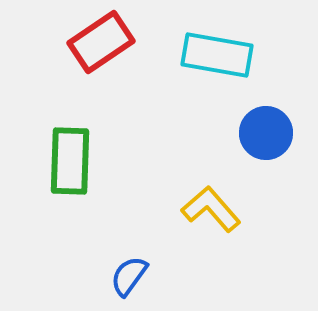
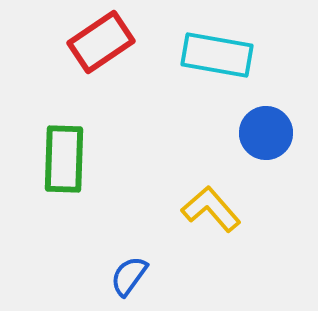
green rectangle: moved 6 px left, 2 px up
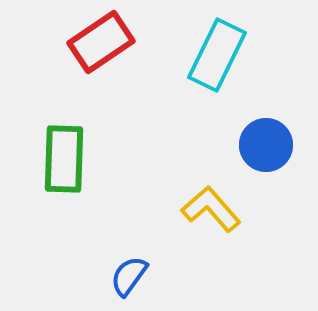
cyan rectangle: rotated 74 degrees counterclockwise
blue circle: moved 12 px down
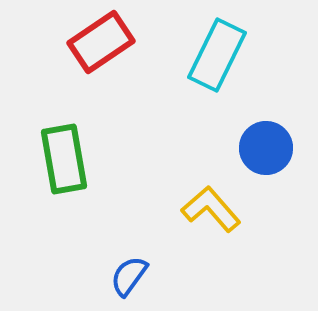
blue circle: moved 3 px down
green rectangle: rotated 12 degrees counterclockwise
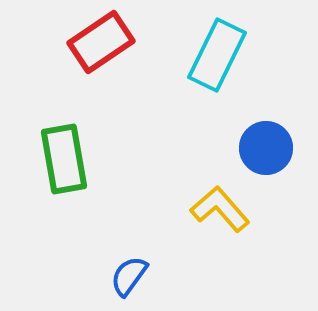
yellow L-shape: moved 9 px right
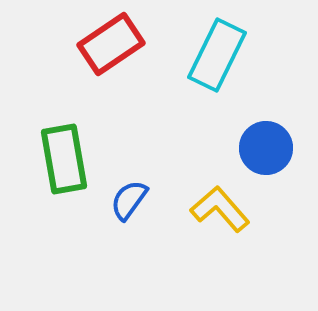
red rectangle: moved 10 px right, 2 px down
blue semicircle: moved 76 px up
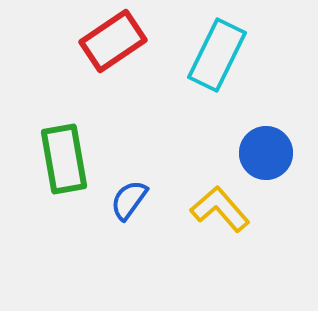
red rectangle: moved 2 px right, 3 px up
blue circle: moved 5 px down
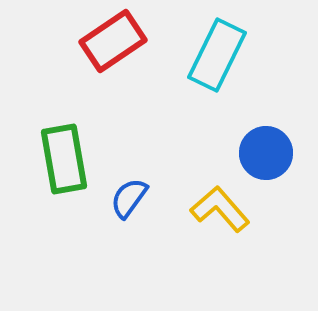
blue semicircle: moved 2 px up
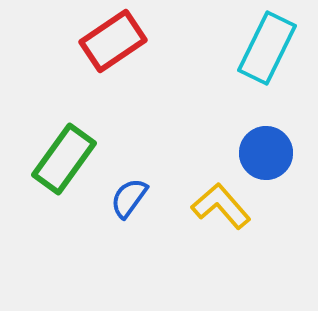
cyan rectangle: moved 50 px right, 7 px up
green rectangle: rotated 46 degrees clockwise
yellow L-shape: moved 1 px right, 3 px up
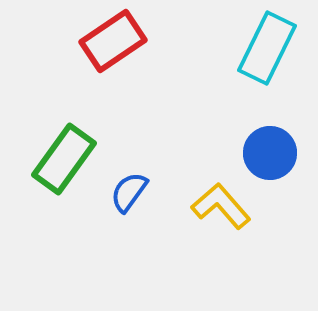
blue circle: moved 4 px right
blue semicircle: moved 6 px up
